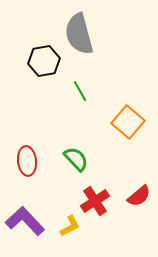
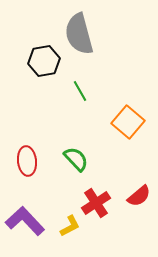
red cross: moved 1 px right, 2 px down
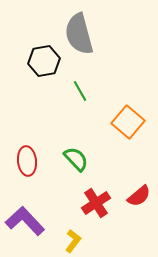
yellow L-shape: moved 3 px right, 15 px down; rotated 25 degrees counterclockwise
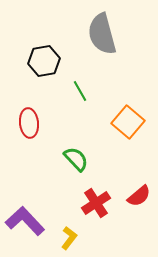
gray semicircle: moved 23 px right
red ellipse: moved 2 px right, 38 px up
yellow L-shape: moved 4 px left, 3 px up
